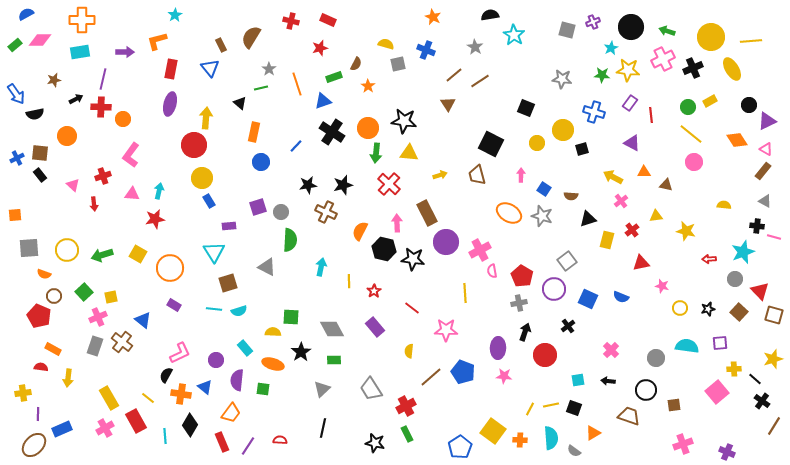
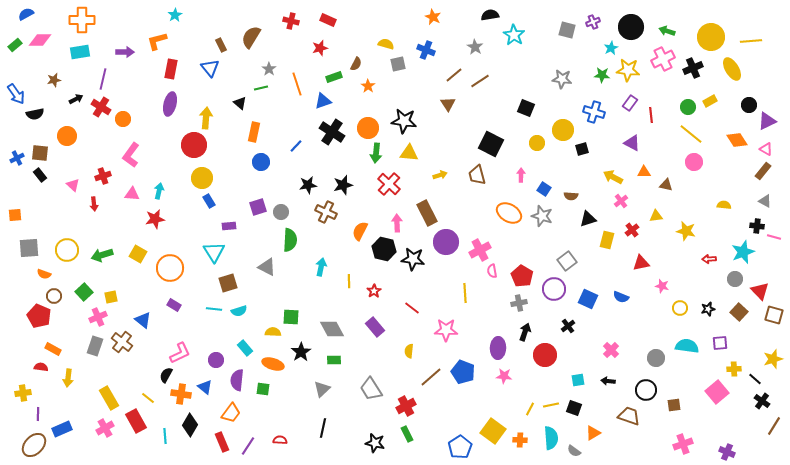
red cross at (101, 107): rotated 30 degrees clockwise
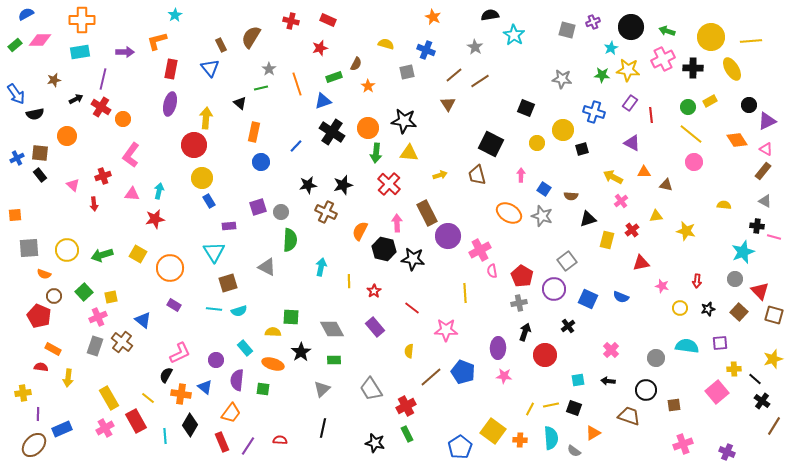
gray square at (398, 64): moved 9 px right, 8 px down
black cross at (693, 68): rotated 24 degrees clockwise
purple circle at (446, 242): moved 2 px right, 6 px up
red arrow at (709, 259): moved 12 px left, 22 px down; rotated 80 degrees counterclockwise
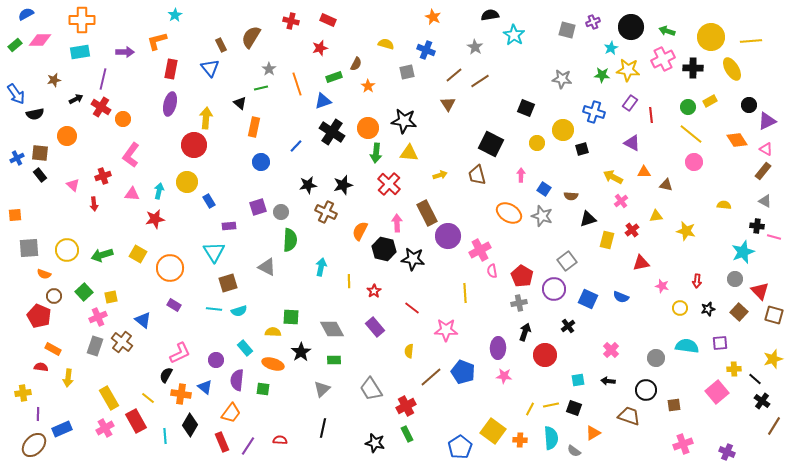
orange rectangle at (254, 132): moved 5 px up
yellow circle at (202, 178): moved 15 px left, 4 px down
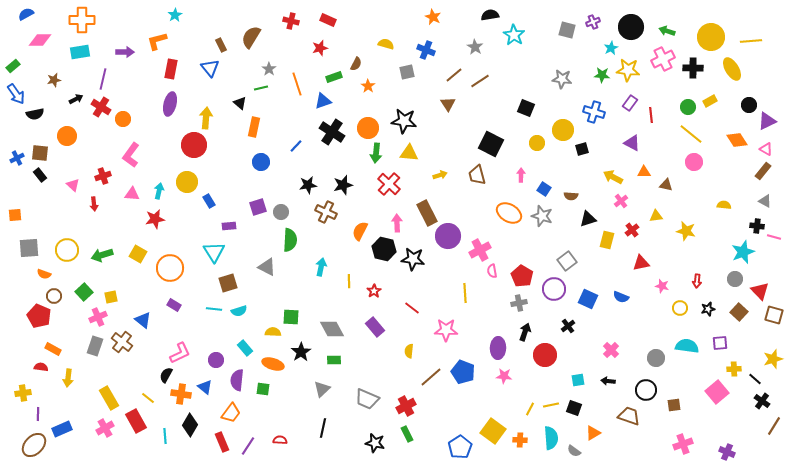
green rectangle at (15, 45): moved 2 px left, 21 px down
gray trapezoid at (371, 389): moved 4 px left, 10 px down; rotated 35 degrees counterclockwise
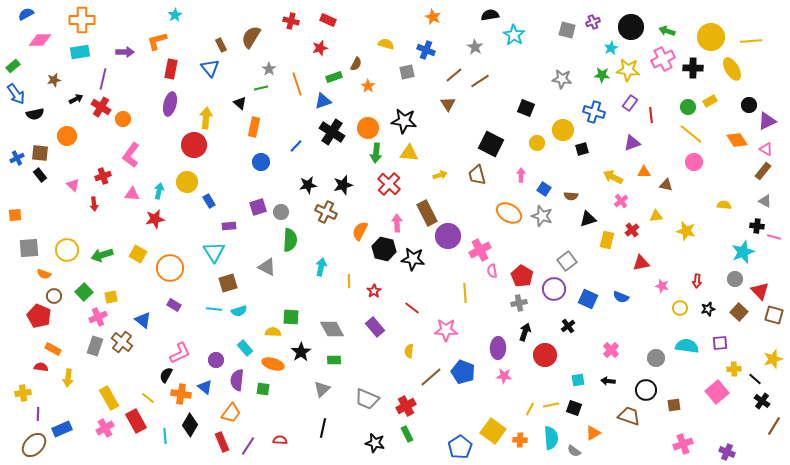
purple triangle at (632, 143): rotated 48 degrees counterclockwise
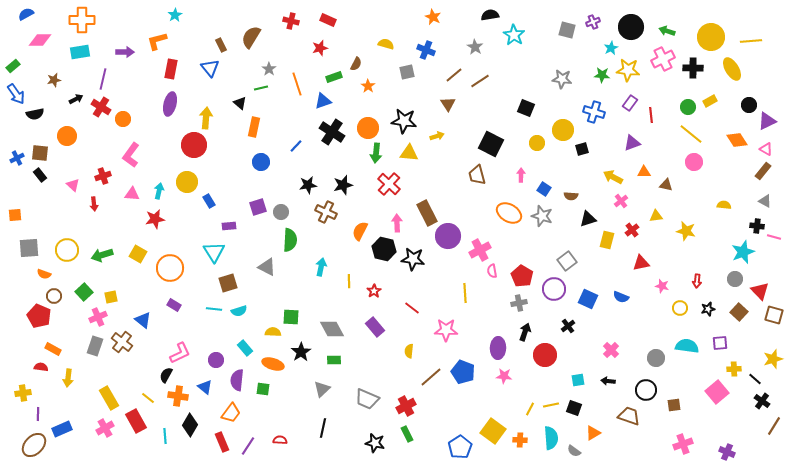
yellow arrow at (440, 175): moved 3 px left, 39 px up
orange cross at (181, 394): moved 3 px left, 2 px down
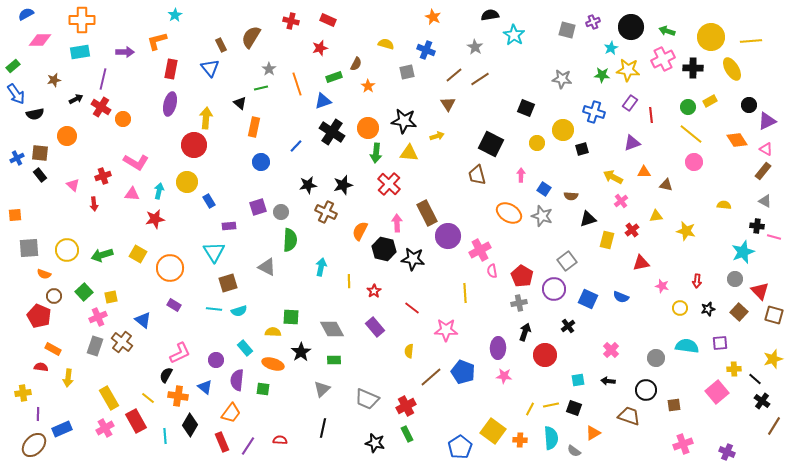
brown line at (480, 81): moved 2 px up
pink L-shape at (131, 155): moved 5 px right, 7 px down; rotated 95 degrees counterclockwise
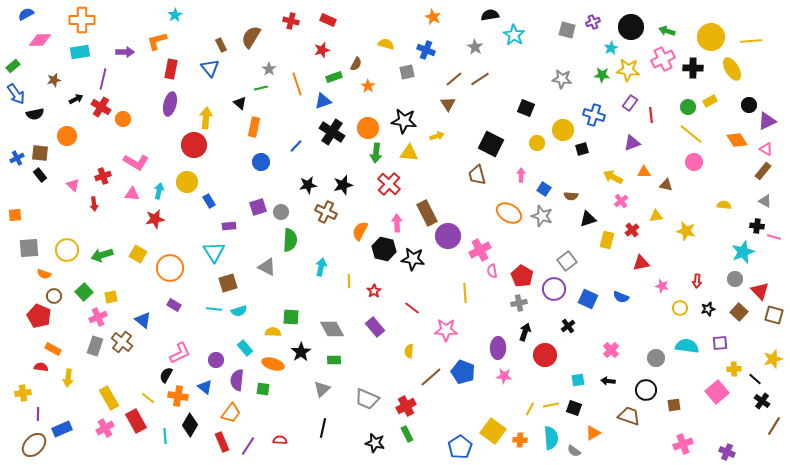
red star at (320, 48): moved 2 px right, 2 px down
brown line at (454, 75): moved 4 px down
blue cross at (594, 112): moved 3 px down
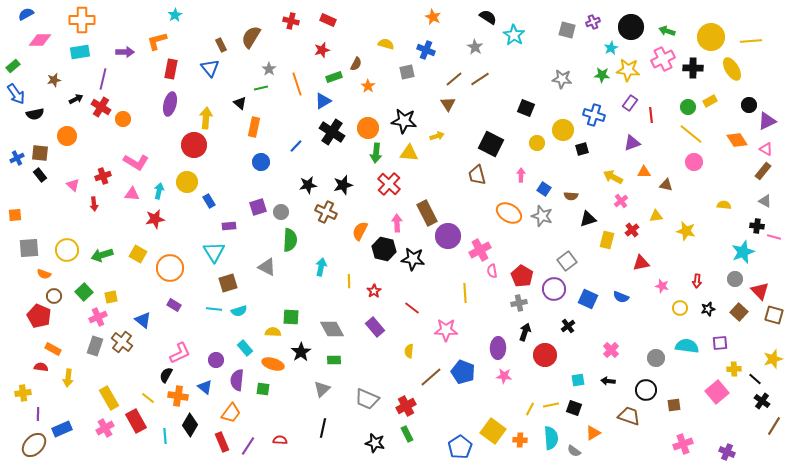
black semicircle at (490, 15): moved 2 px left, 2 px down; rotated 42 degrees clockwise
blue triangle at (323, 101): rotated 12 degrees counterclockwise
